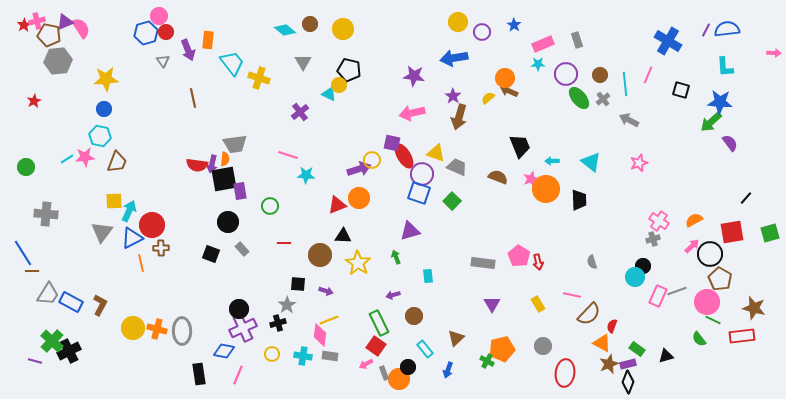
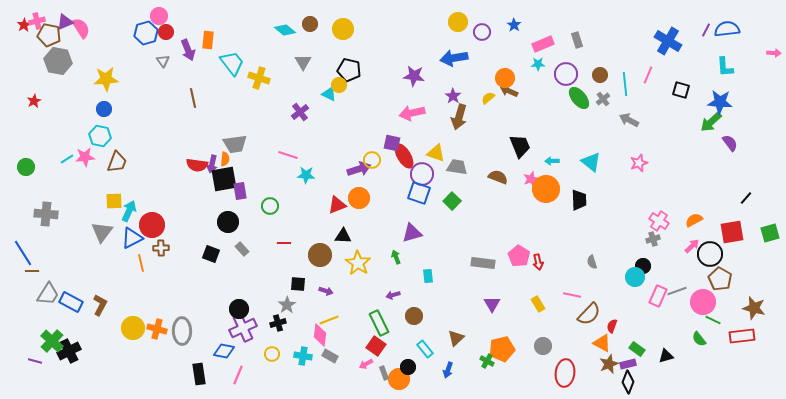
gray hexagon at (58, 61): rotated 16 degrees clockwise
gray trapezoid at (457, 167): rotated 15 degrees counterclockwise
purple triangle at (410, 231): moved 2 px right, 2 px down
pink circle at (707, 302): moved 4 px left
gray rectangle at (330, 356): rotated 21 degrees clockwise
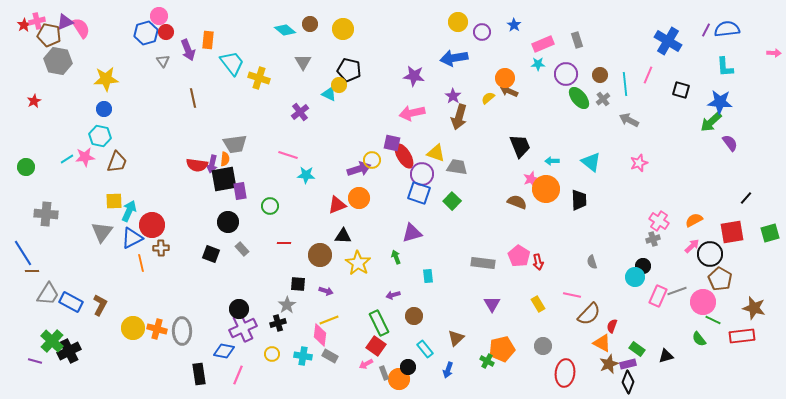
brown semicircle at (498, 177): moved 19 px right, 25 px down
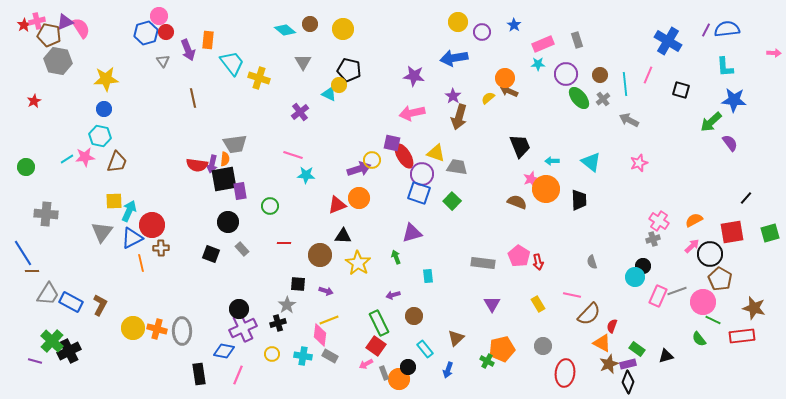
blue star at (720, 102): moved 14 px right, 2 px up
pink line at (288, 155): moved 5 px right
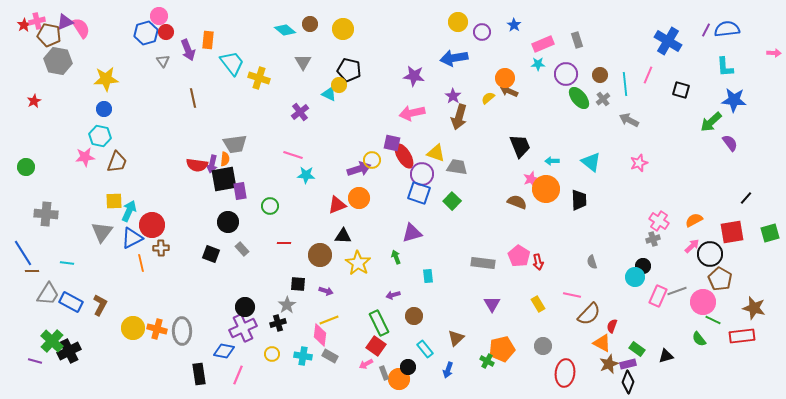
cyan line at (67, 159): moved 104 px down; rotated 40 degrees clockwise
black circle at (239, 309): moved 6 px right, 2 px up
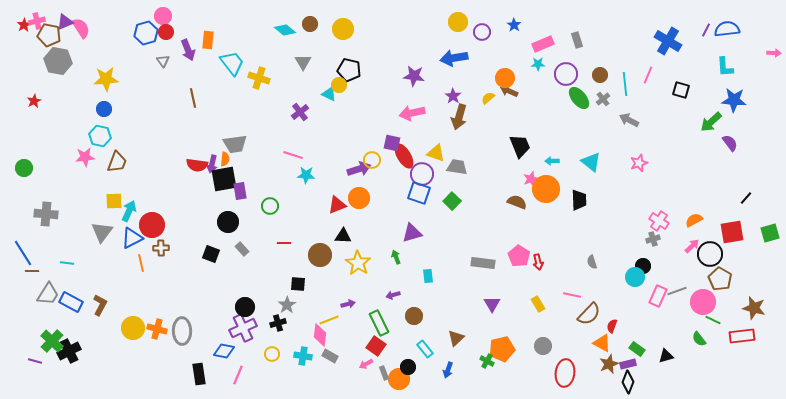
pink circle at (159, 16): moved 4 px right
green circle at (26, 167): moved 2 px left, 1 px down
purple arrow at (326, 291): moved 22 px right, 13 px down; rotated 32 degrees counterclockwise
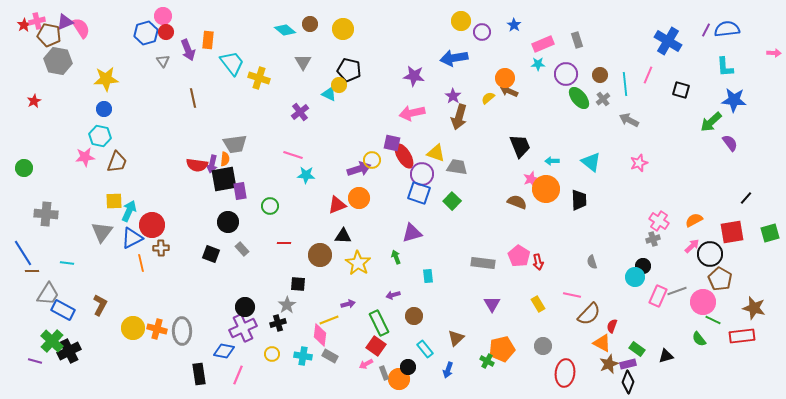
yellow circle at (458, 22): moved 3 px right, 1 px up
blue rectangle at (71, 302): moved 8 px left, 8 px down
